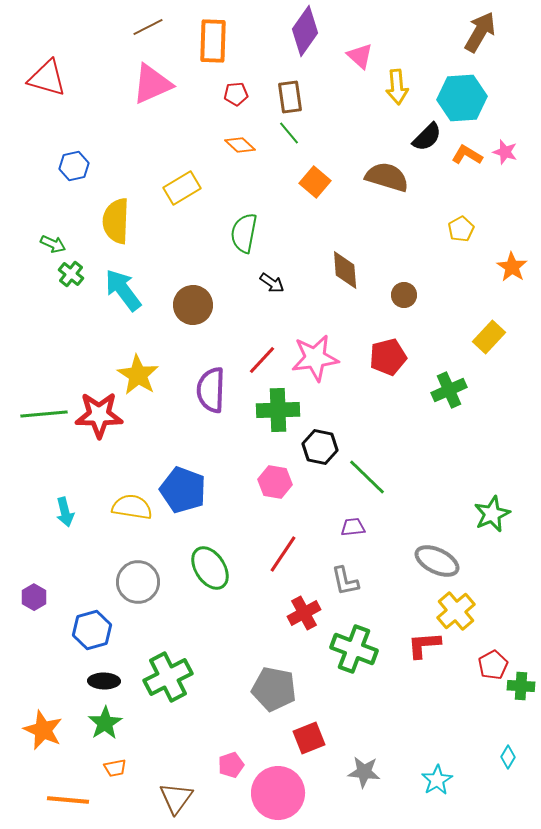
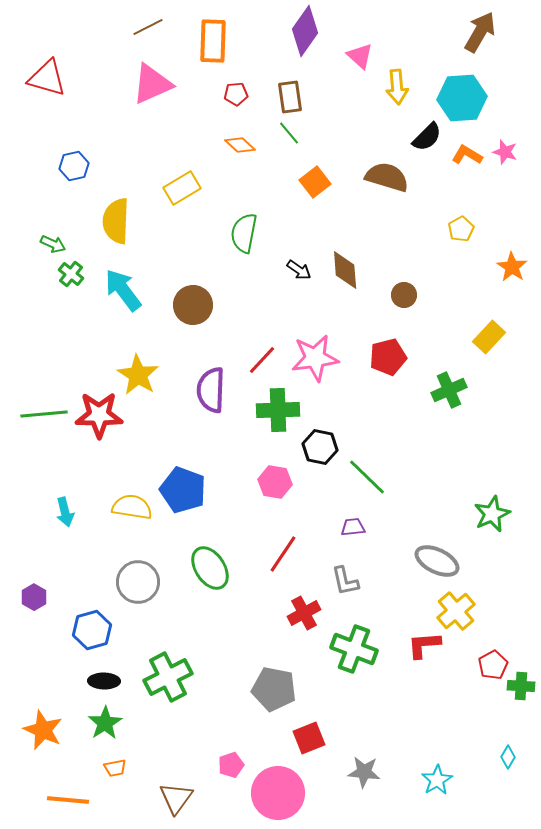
orange square at (315, 182): rotated 12 degrees clockwise
black arrow at (272, 283): moved 27 px right, 13 px up
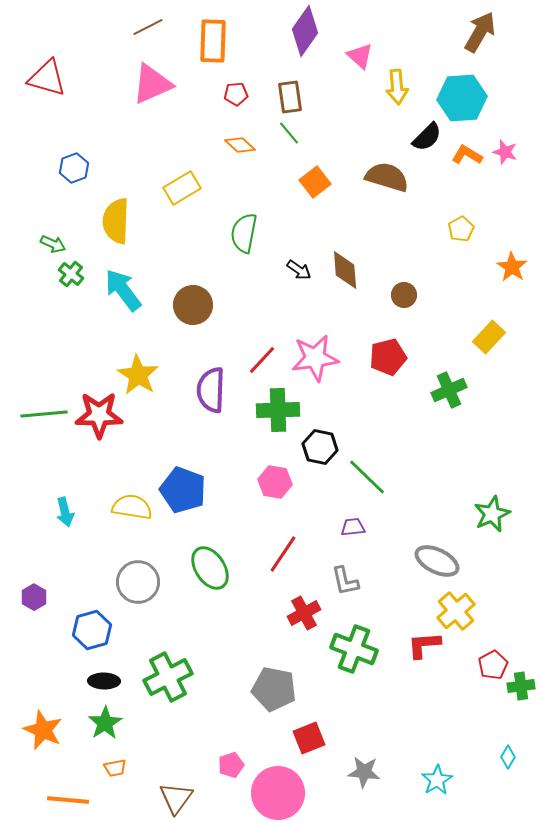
blue hexagon at (74, 166): moved 2 px down; rotated 8 degrees counterclockwise
green cross at (521, 686): rotated 12 degrees counterclockwise
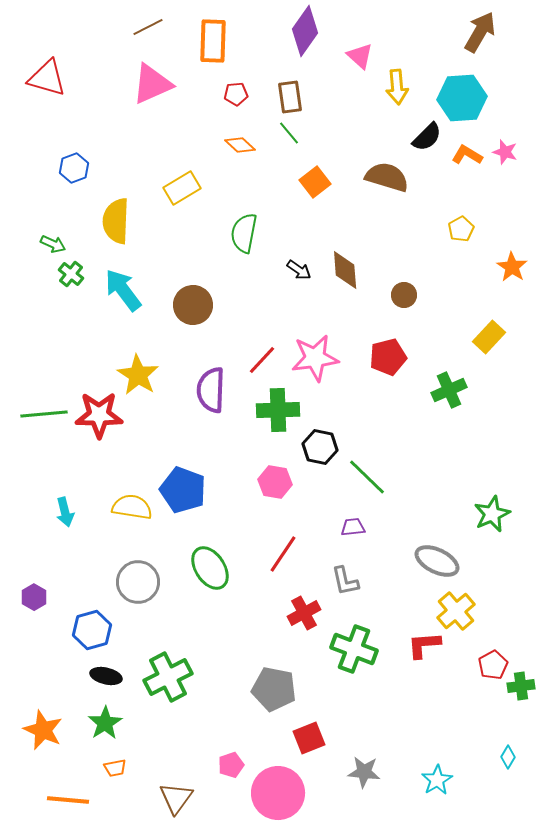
black ellipse at (104, 681): moved 2 px right, 5 px up; rotated 12 degrees clockwise
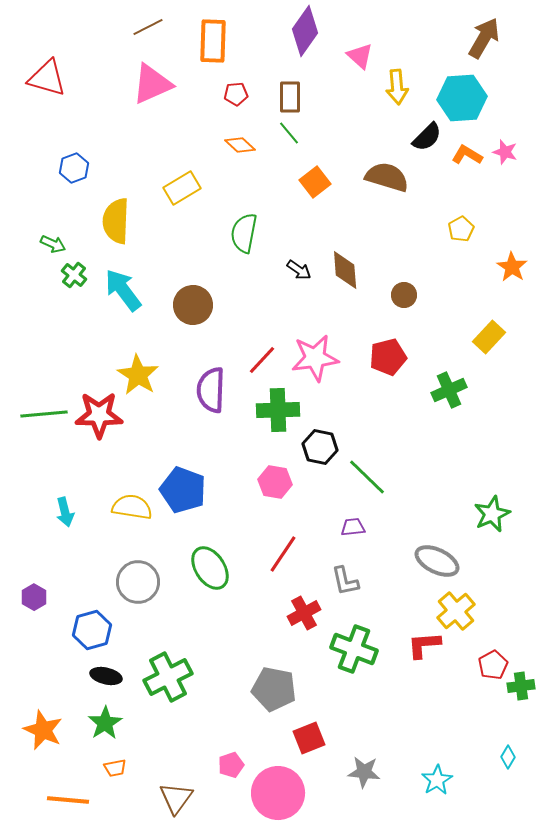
brown arrow at (480, 32): moved 4 px right, 6 px down
brown rectangle at (290, 97): rotated 8 degrees clockwise
green cross at (71, 274): moved 3 px right, 1 px down
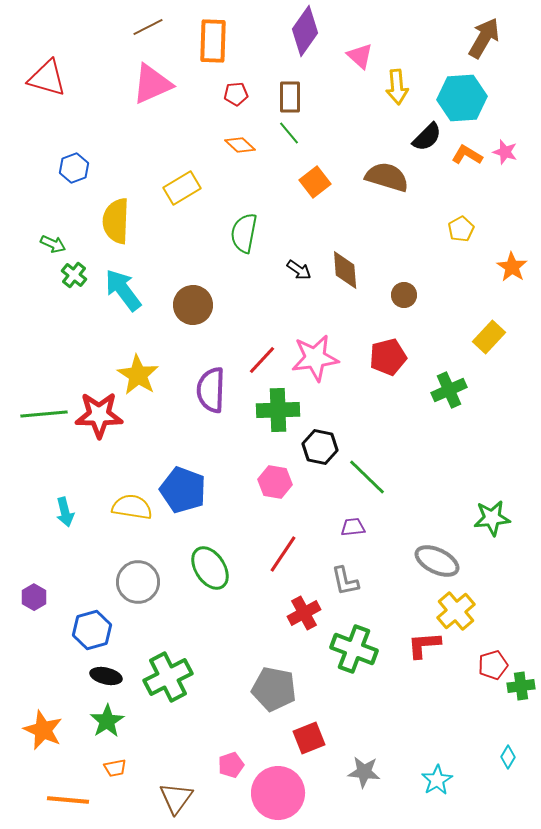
green star at (492, 514): moved 4 px down; rotated 18 degrees clockwise
red pentagon at (493, 665): rotated 12 degrees clockwise
green star at (105, 723): moved 2 px right, 2 px up
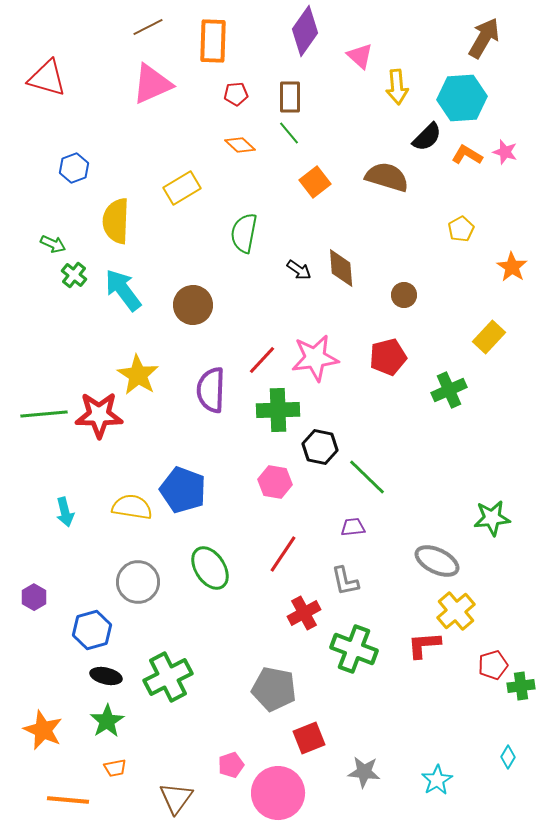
brown diamond at (345, 270): moved 4 px left, 2 px up
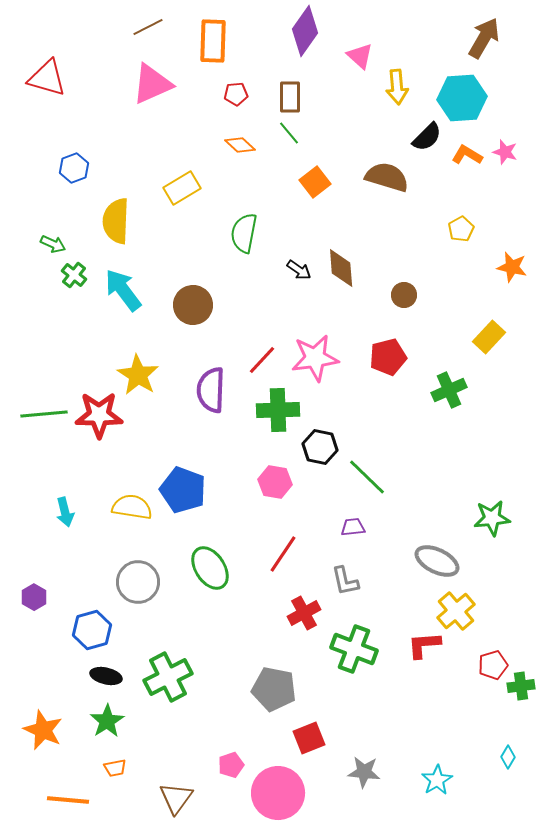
orange star at (512, 267): rotated 20 degrees counterclockwise
